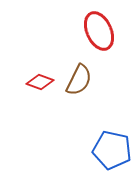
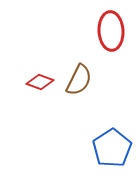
red ellipse: moved 12 px right; rotated 21 degrees clockwise
blue pentagon: moved 2 px up; rotated 27 degrees clockwise
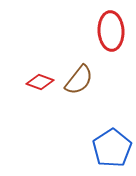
brown semicircle: rotated 12 degrees clockwise
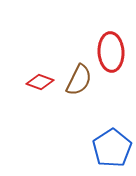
red ellipse: moved 21 px down
brown semicircle: rotated 12 degrees counterclockwise
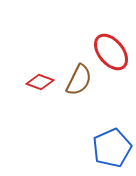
red ellipse: rotated 36 degrees counterclockwise
blue pentagon: rotated 9 degrees clockwise
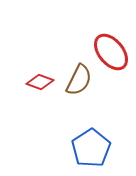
blue pentagon: moved 21 px left; rotated 9 degrees counterclockwise
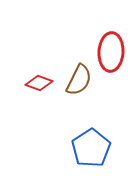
red ellipse: rotated 42 degrees clockwise
red diamond: moved 1 px left, 1 px down
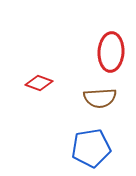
brown semicircle: moved 21 px right, 18 px down; rotated 60 degrees clockwise
blue pentagon: rotated 24 degrees clockwise
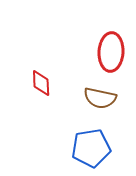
red diamond: moved 2 px right; rotated 68 degrees clockwise
brown semicircle: rotated 16 degrees clockwise
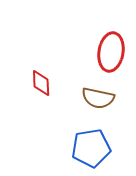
red ellipse: rotated 6 degrees clockwise
brown semicircle: moved 2 px left
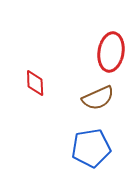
red diamond: moved 6 px left
brown semicircle: rotated 36 degrees counterclockwise
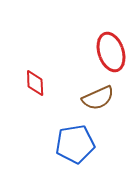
red ellipse: rotated 27 degrees counterclockwise
blue pentagon: moved 16 px left, 4 px up
